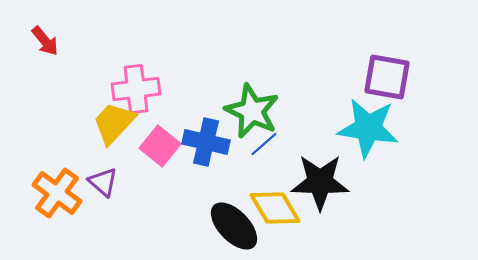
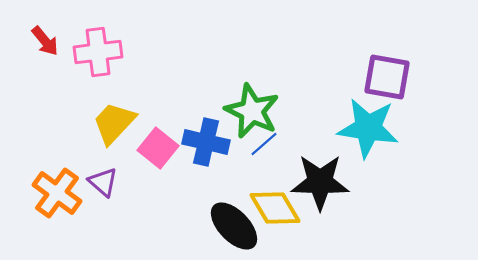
pink cross: moved 38 px left, 37 px up
pink square: moved 2 px left, 2 px down
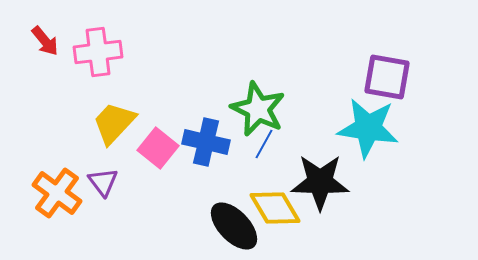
green star: moved 6 px right, 2 px up
blue line: rotated 20 degrees counterclockwise
purple triangle: rotated 12 degrees clockwise
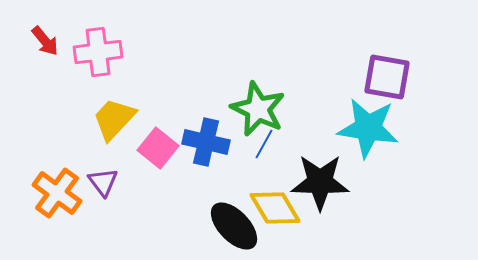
yellow trapezoid: moved 4 px up
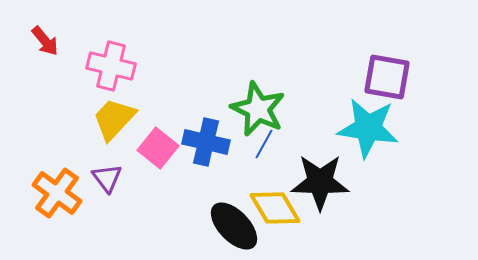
pink cross: moved 13 px right, 14 px down; rotated 21 degrees clockwise
purple triangle: moved 4 px right, 4 px up
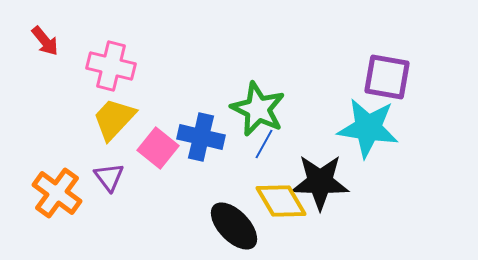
blue cross: moved 5 px left, 5 px up
purple triangle: moved 2 px right, 1 px up
yellow diamond: moved 6 px right, 7 px up
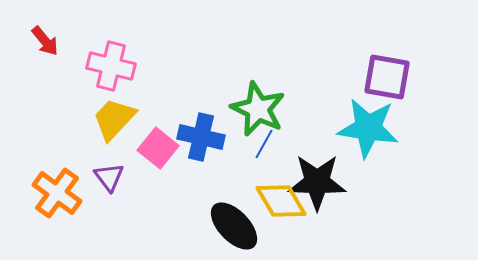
black star: moved 3 px left
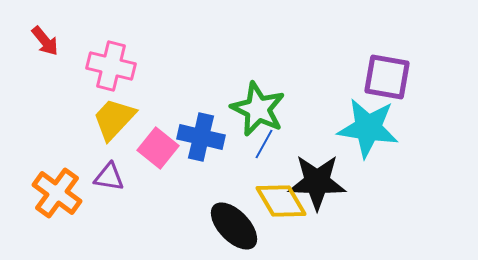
purple triangle: rotated 44 degrees counterclockwise
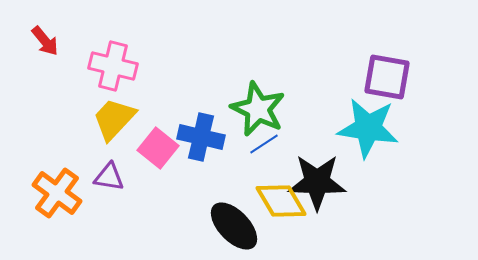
pink cross: moved 2 px right
blue line: rotated 28 degrees clockwise
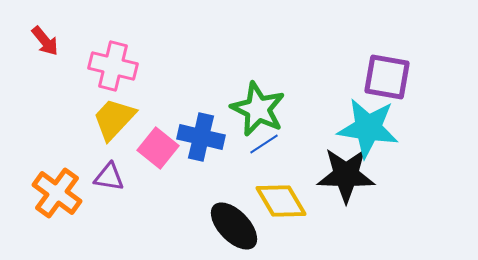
black star: moved 29 px right, 7 px up
